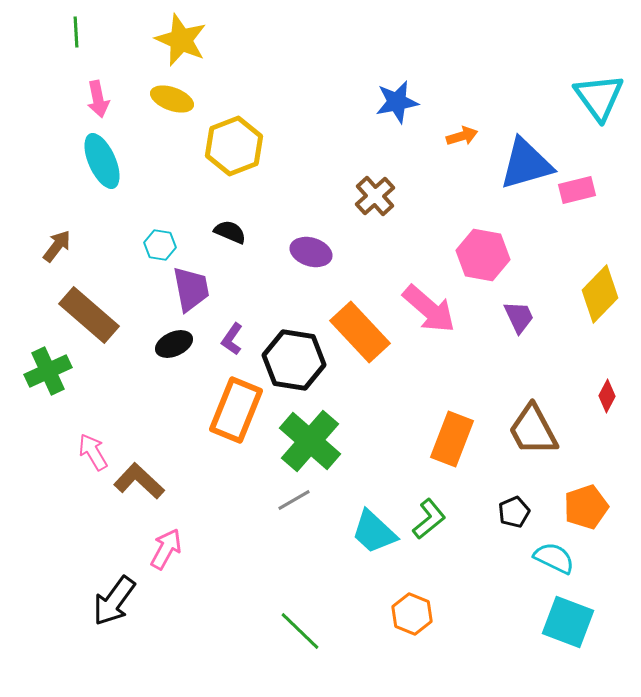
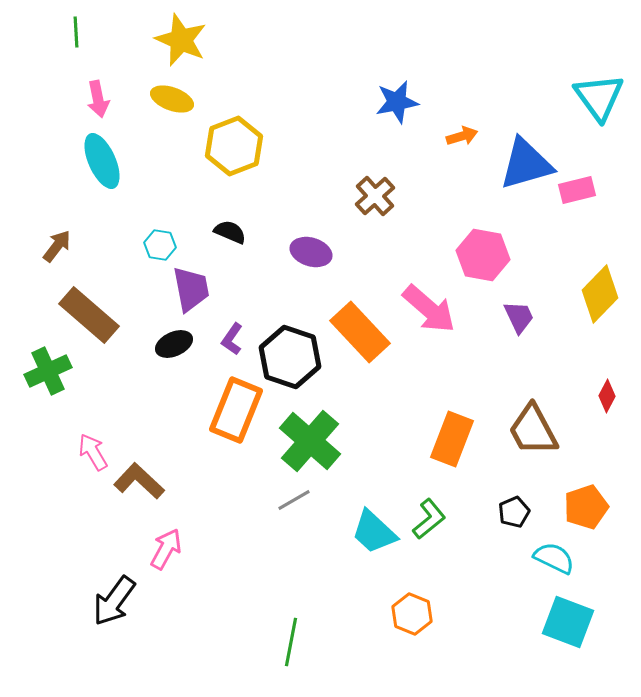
black hexagon at (294, 360): moved 4 px left, 3 px up; rotated 10 degrees clockwise
green line at (300, 631): moved 9 px left, 11 px down; rotated 57 degrees clockwise
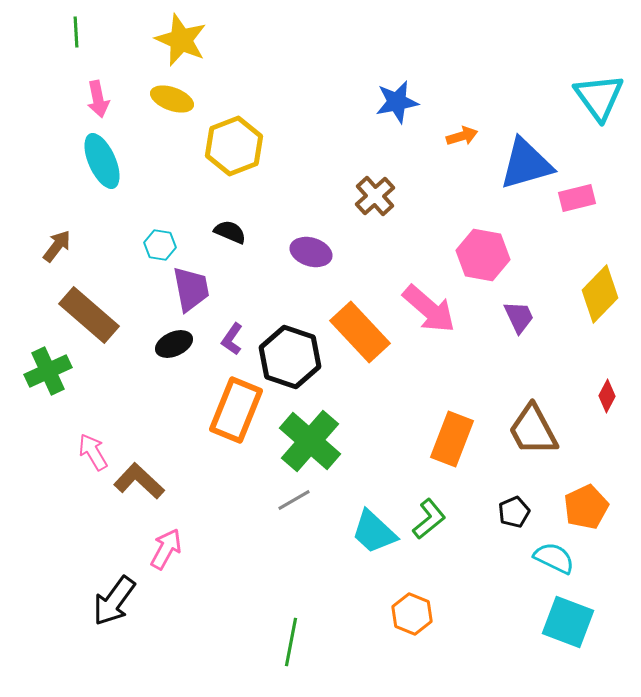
pink rectangle at (577, 190): moved 8 px down
orange pentagon at (586, 507): rotated 6 degrees counterclockwise
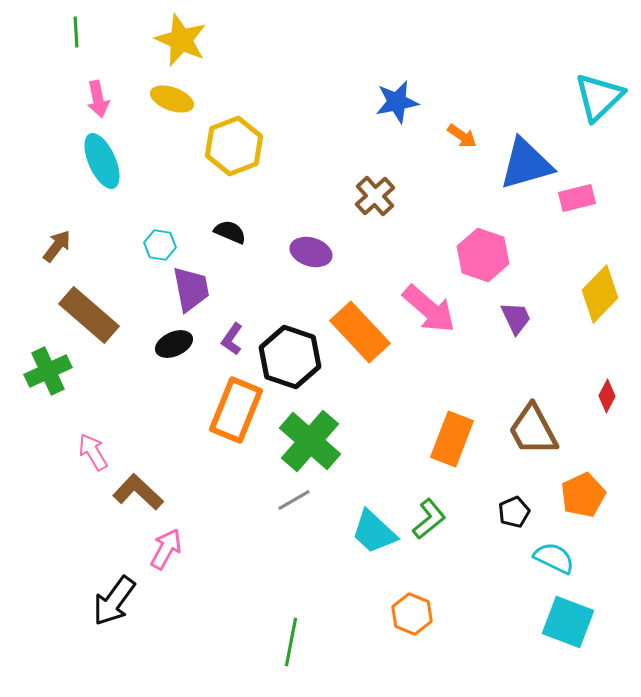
cyan triangle at (599, 97): rotated 22 degrees clockwise
orange arrow at (462, 136): rotated 52 degrees clockwise
pink hexagon at (483, 255): rotated 9 degrees clockwise
purple trapezoid at (519, 317): moved 3 px left, 1 px down
brown L-shape at (139, 481): moved 1 px left, 11 px down
orange pentagon at (586, 507): moved 3 px left, 12 px up
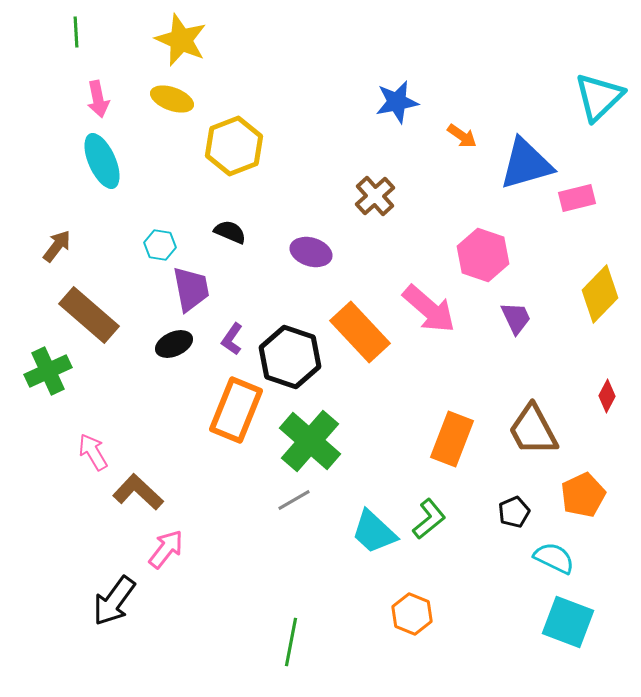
pink arrow at (166, 549): rotated 9 degrees clockwise
